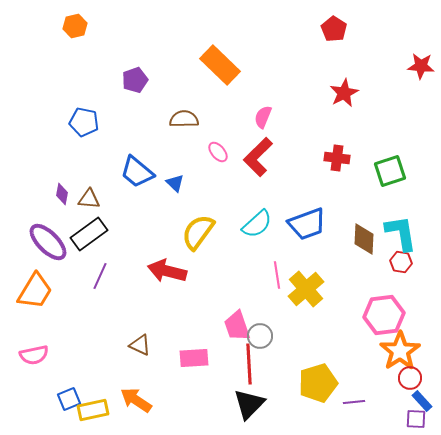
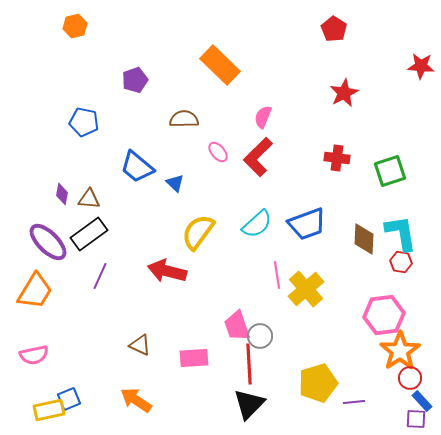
blue trapezoid at (137, 172): moved 5 px up
yellow rectangle at (93, 410): moved 44 px left
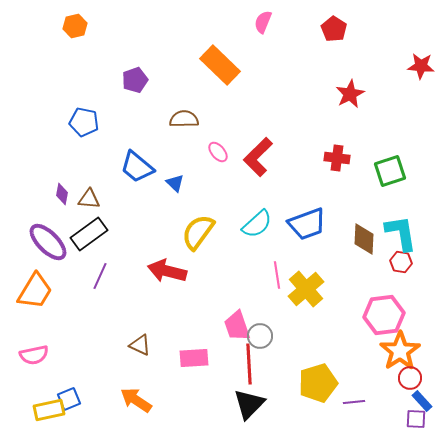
red star at (344, 93): moved 6 px right, 1 px down
pink semicircle at (263, 117): moved 95 px up
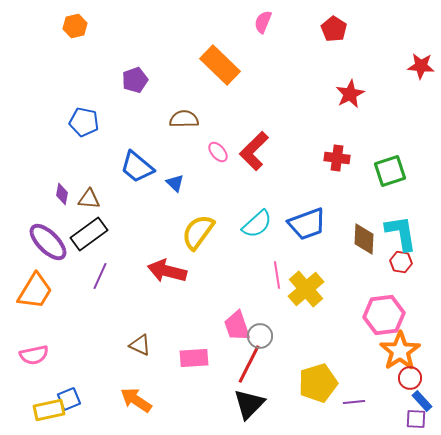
red L-shape at (258, 157): moved 4 px left, 6 px up
red line at (249, 364): rotated 30 degrees clockwise
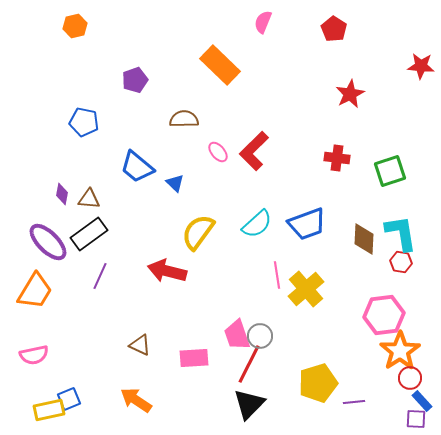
pink trapezoid at (237, 326): moved 9 px down
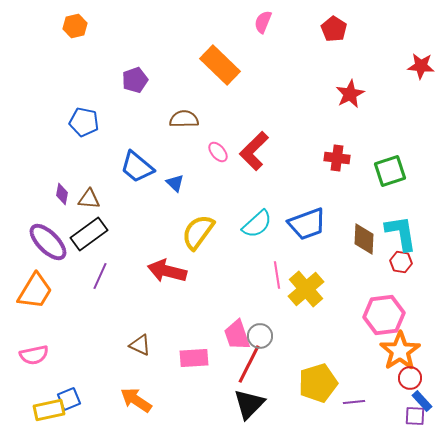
purple square at (416, 419): moved 1 px left, 3 px up
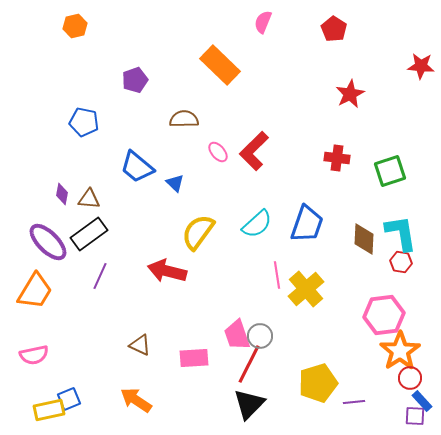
blue trapezoid at (307, 224): rotated 51 degrees counterclockwise
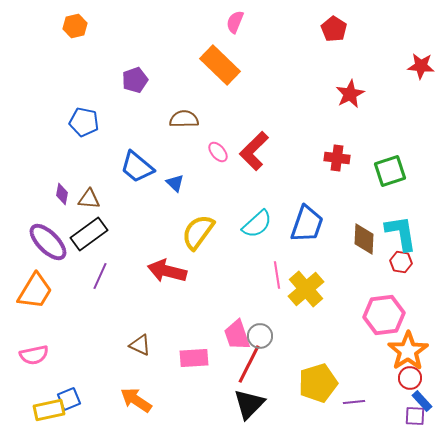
pink semicircle at (263, 22): moved 28 px left
orange star at (400, 351): moved 8 px right
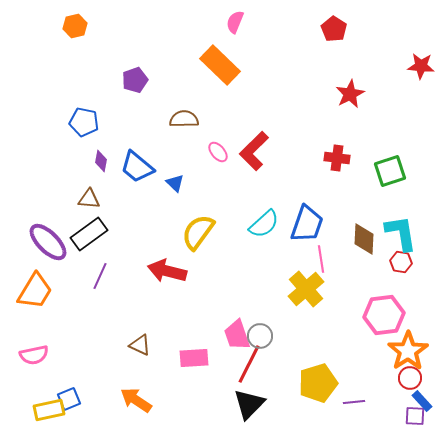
purple diamond at (62, 194): moved 39 px right, 33 px up
cyan semicircle at (257, 224): moved 7 px right
pink line at (277, 275): moved 44 px right, 16 px up
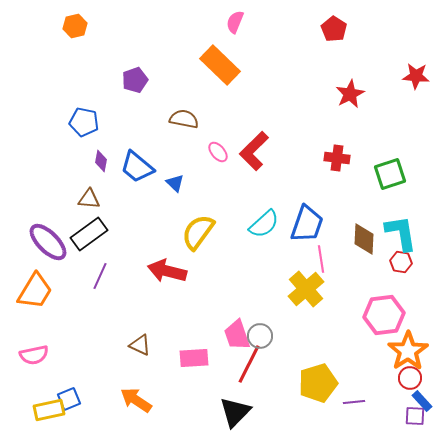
red star at (421, 66): moved 5 px left, 10 px down
brown semicircle at (184, 119): rotated 12 degrees clockwise
green square at (390, 171): moved 3 px down
black triangle at (249, 404): moved 14 px left, 8 px down
